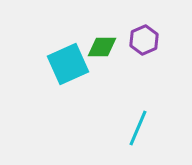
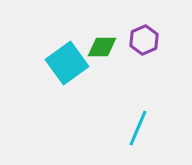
cyan square: moved 1 px left, 1 px up; rotated 12 degrees counterclockwise
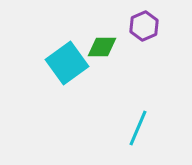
purple hexagon: moved 14 px up
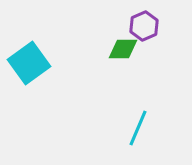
green diamond: moved 21 px right, 2 px down
cyan square: moved 38 px left
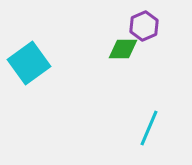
cyan line: moved 11 px right
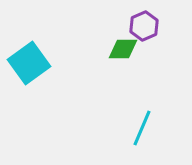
cyan line: moved 7 px left
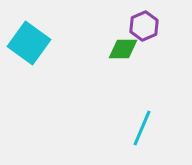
cyan square: moved 20 px up; rotated 18 degrees counterclockwise
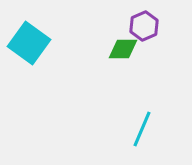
cyan line: moved 1 px down
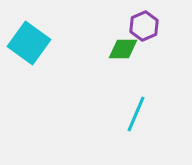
cyan line: moved 6 px left, 15 px up
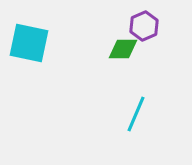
cyan square: rotated 24 degrees counterclockwise
